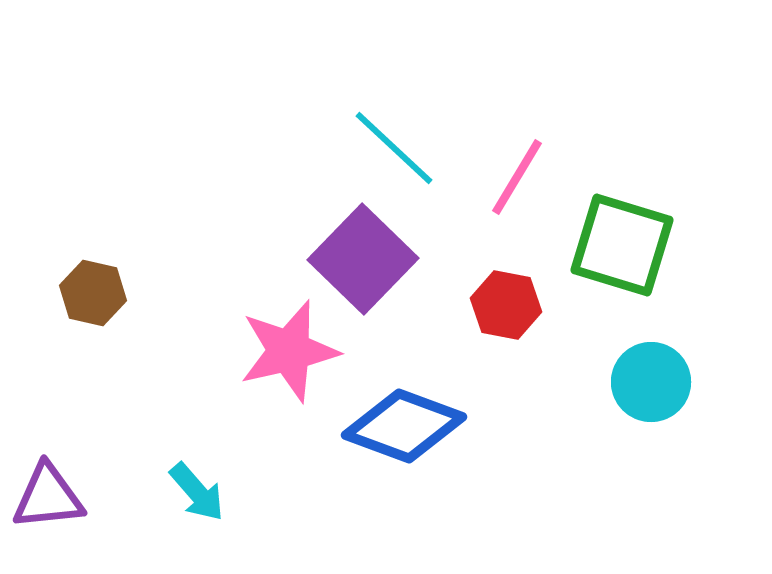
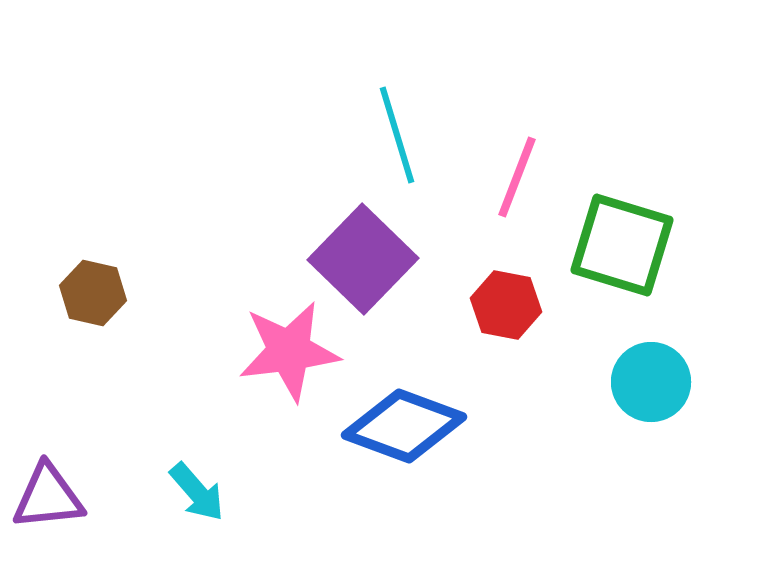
cyan line: moved 3 px right, 13 px up; rotated 30 degrees clockwise
pink line: rotated 10 degrees counterclockwise
pink star: rotated 6 degrees clockwise
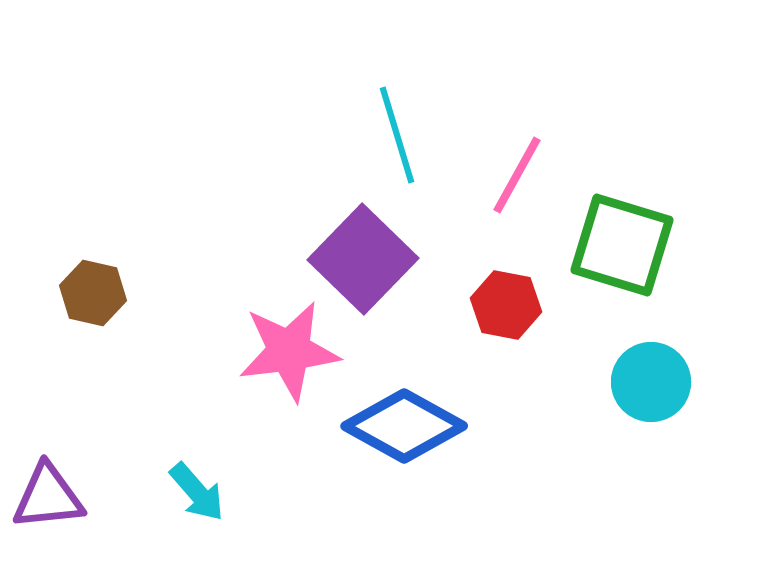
pink line: moved 2 px up; rotated 8 degrees clockwise
blue diamond: rotated 9 degrees clockwise
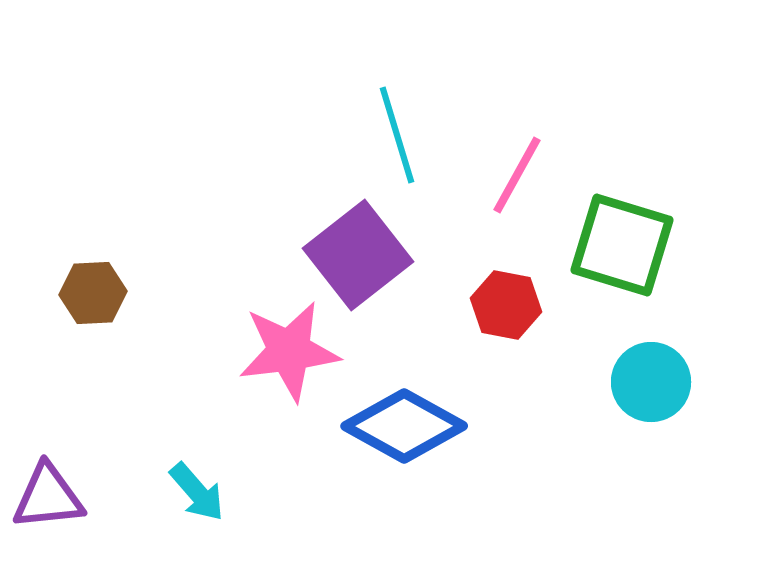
purple square: moved 5 px left, 4 px up; rotated 8 degrees clockwise
brown hexagon: rotated 16 degrees counterclockwise
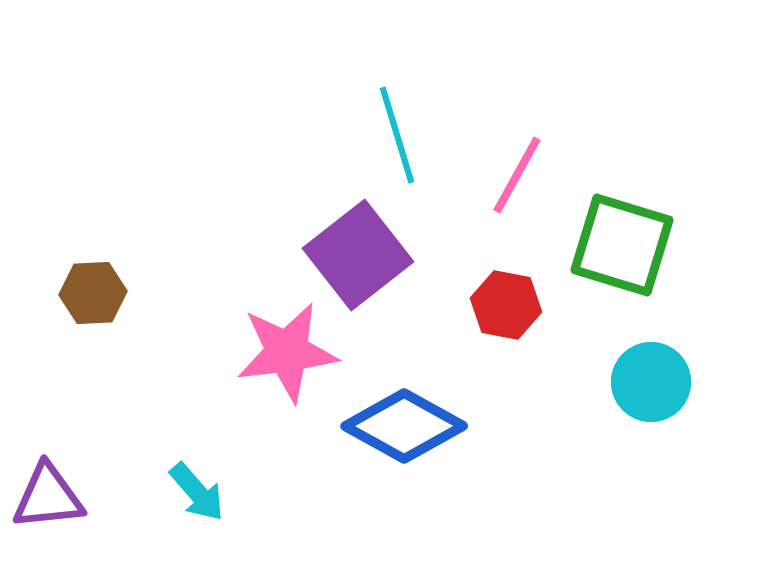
pink star: moved 2 px left, 1 px down
